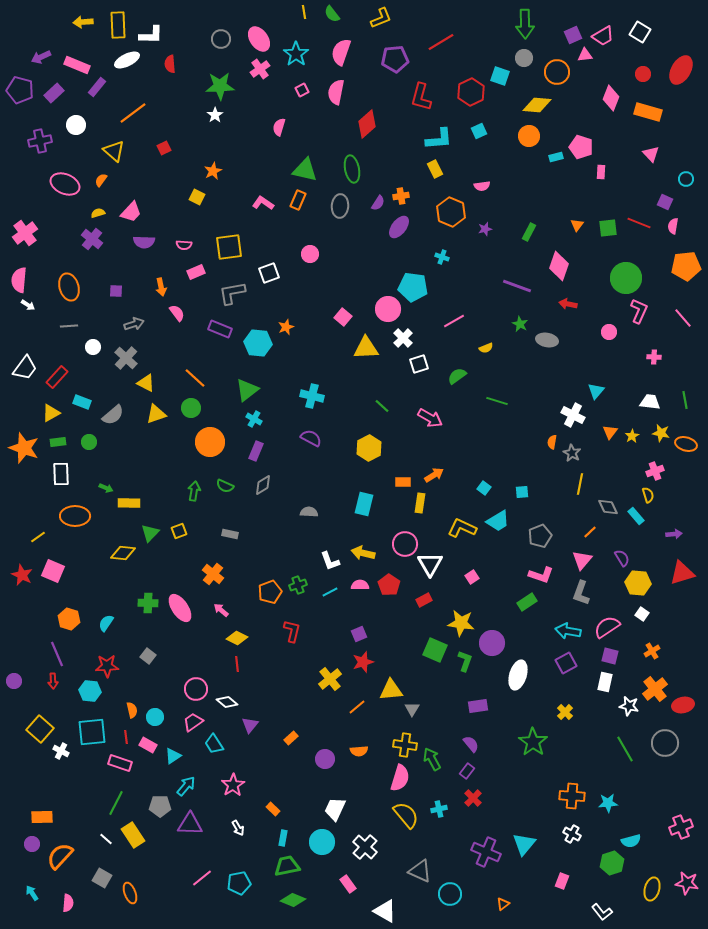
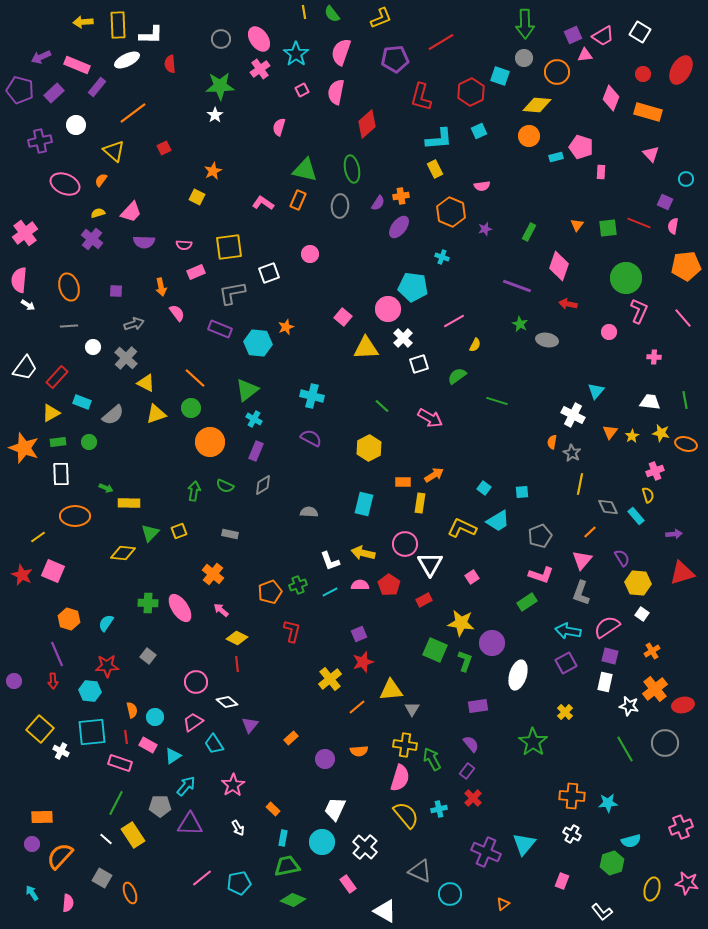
yellow semicircle at (486, 348): moved 11 px left, 3 px up; rotated 40 degrees counterclockwise
pink circle at (196, 689): moved 7 px up
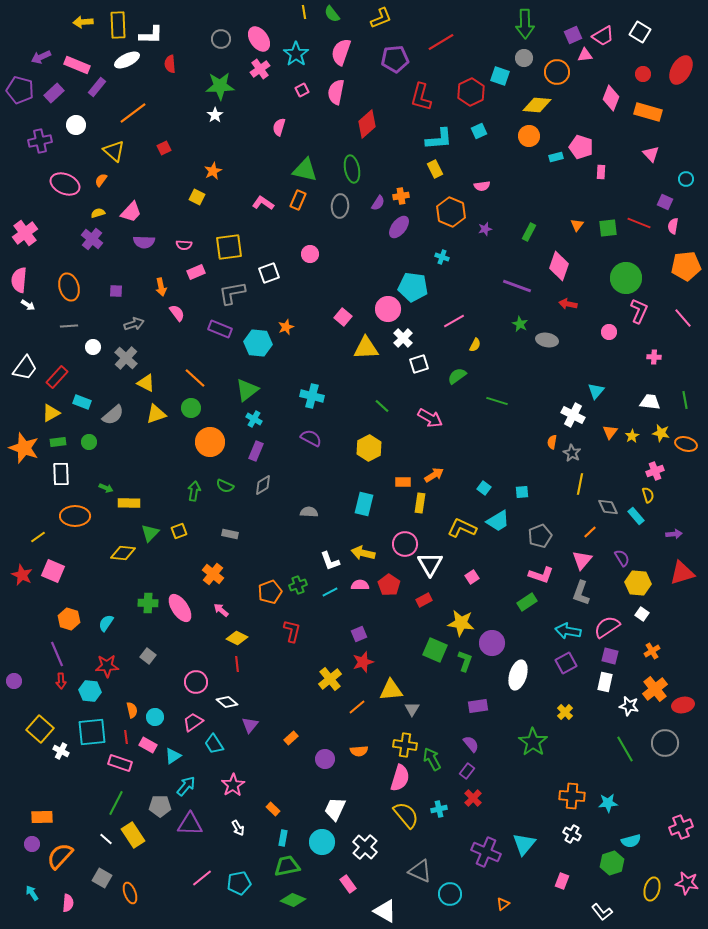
red arrow at (53, 681): moved 8 px right
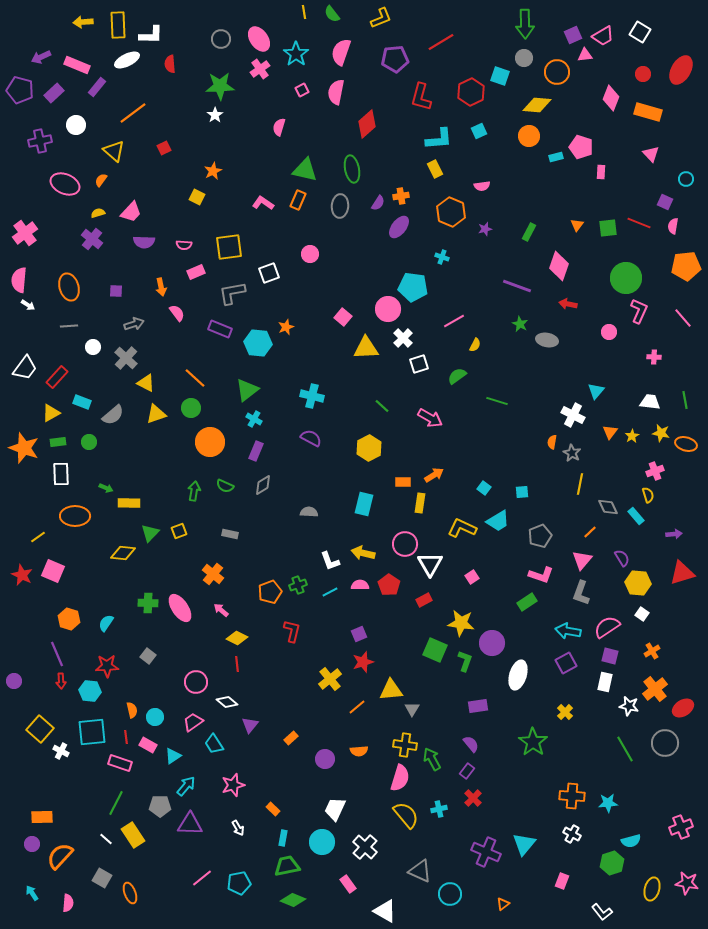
red ellipse at (683, 705): moved 3 px down; rotated 20 degrees counterclockwise
pink star at (233, 785): rotated 15 degrees clockwise
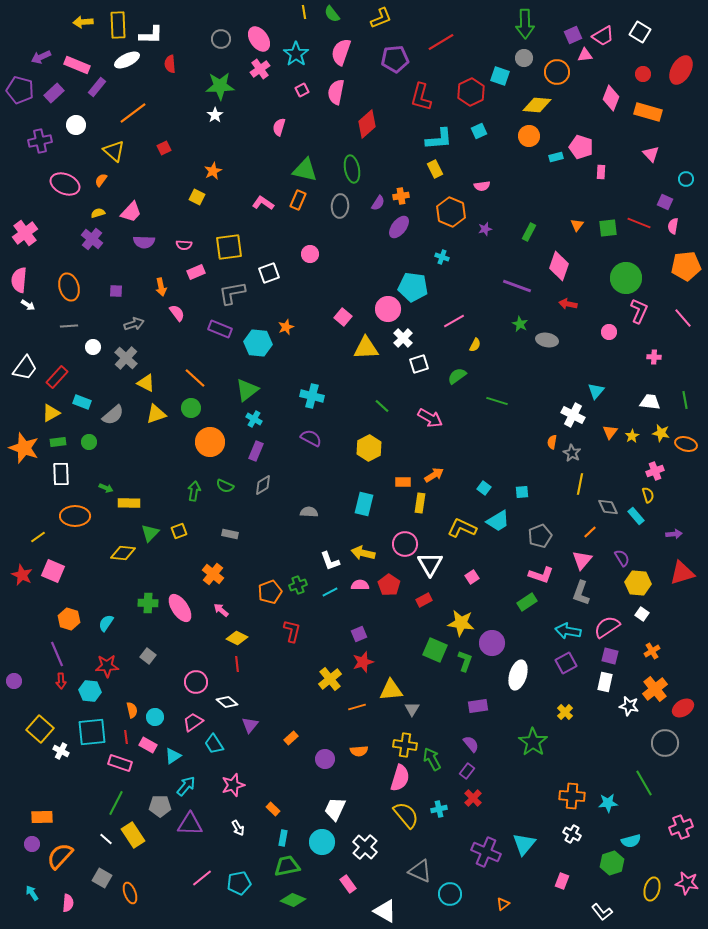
orange line at (357, 707): rotated 24 degrees clockwise
green line at (625, 749): moved 19 px right, 34 px down
